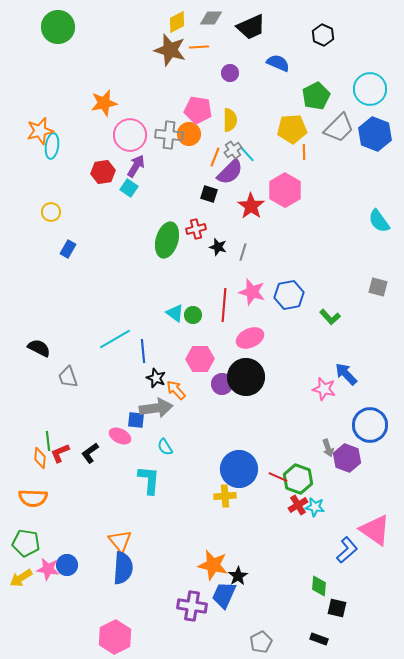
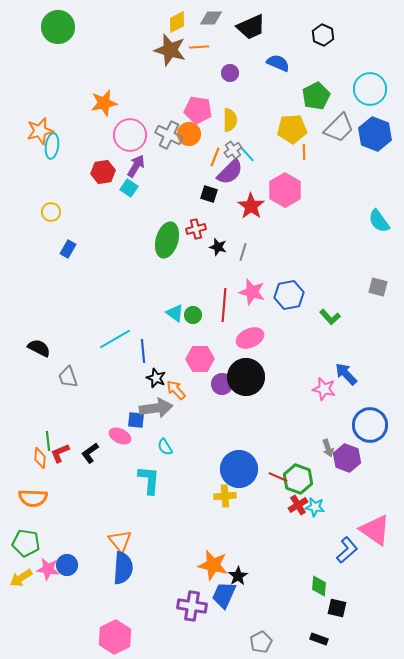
gray cross at (169, 135): rotated 20 degrees clockwise
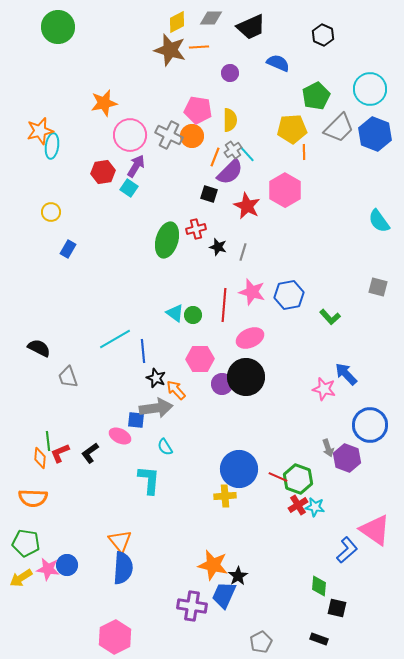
orange circle at (189, 134): moved 3 px right, 2 px down
red star at (251, 206): moved 4 px left; rotated 8 degrees counterclockwise
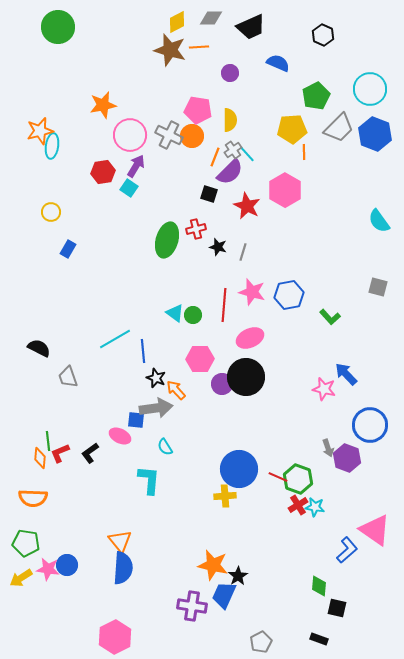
orange star at (104, 103): moved 1 px left, 2 px down
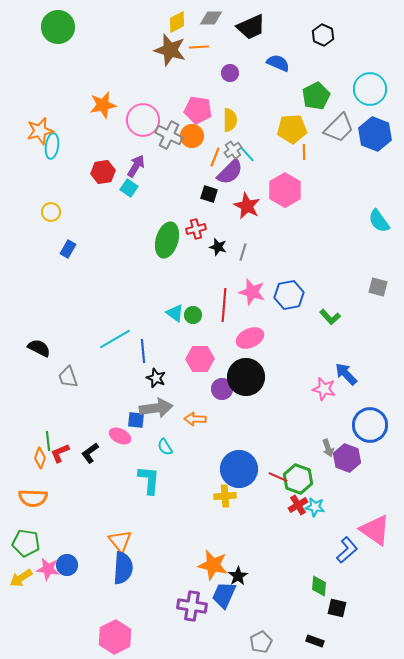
pink circle at (130, 135): moved 13 px right, 15 px up
purple circle at (222, 384): moved 5 px down
orange arrow at (176, 390): moved 19 px right, 29 px down; rotated 45 degrees counterclockwise
orange diamond at (40, 458): rotated 15 degrees clockwise
black rectangle at (319, 639): moved 4 px left, 2 px down
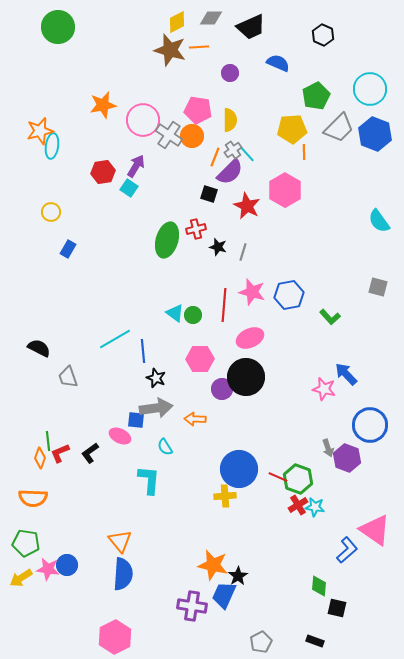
gray cross at (169, 135): rotated 8 degrees clockwise
blue semicircle at (123, 568): moved 6 px down
